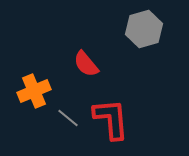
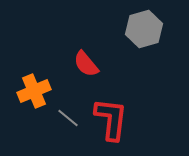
red L-shape: rotated 12 degrees clockwise
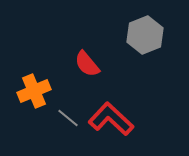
gray hexagon: moved 1 px right, 6 px down; rotated 6 degrees counterclockwise
red semicircle: moved 1 px right
red L-shape: rotated 54 degrees counterclockwise
